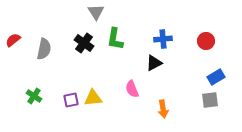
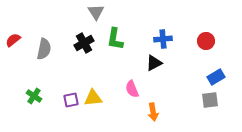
black cross: rotated 24 degrees clockwise
orange arrow: moved 10 px left, 3 px down
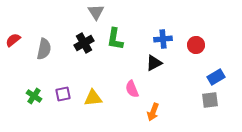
red circle: moved 10 px left, 4 px down
purple square: moved 8 px left, 6 px up
orange arrow: rotated 30 degrees clockwise
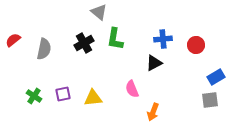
gray triangle: moved 3 px right; rotated 18 degrees counterclockwise
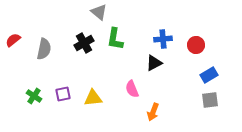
blue rectangle: moved 7 px left, 2 px up
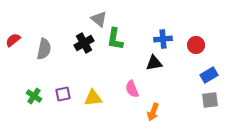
gray triangle: moved 7 px down
black triangle: rotated 18 degrees clockwise
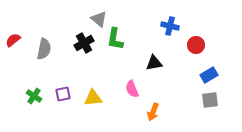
blue cross: moved 7 px right, 13 px up; rotated 18 degrees clockwise
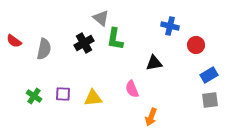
gray triangle: moved 2 px right, 1 px up
red semicircle: moved 1 px right, 1 px down; rotated 105 degrees counterclockwise
purple square: rotated 14 degrees clockwise
orange arrow: moved 2 px left, 5 px down
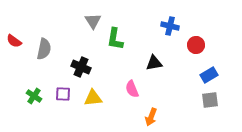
gray triangle: moved 8 px left, 3 px down; rotated 18 degrees clockwise
black cross: moved 3 px left, 24 px down; rotated 36 degrees counterclockwise
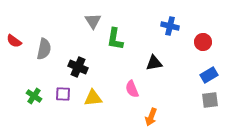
red circle: moved 7 px right, 3 px up
black cross: moved 3 px left
